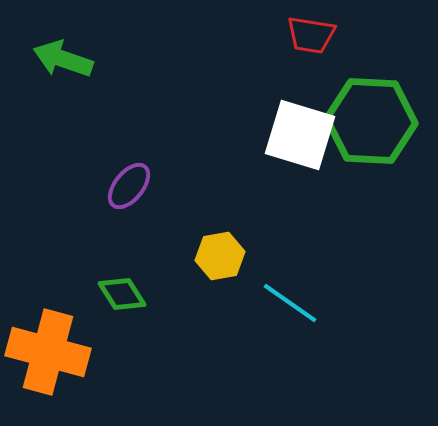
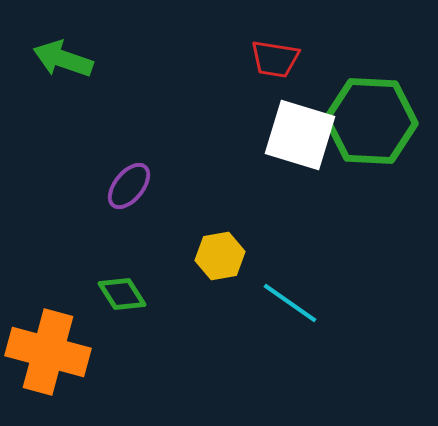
red trapezoid: moved 36 px left, 24 px down
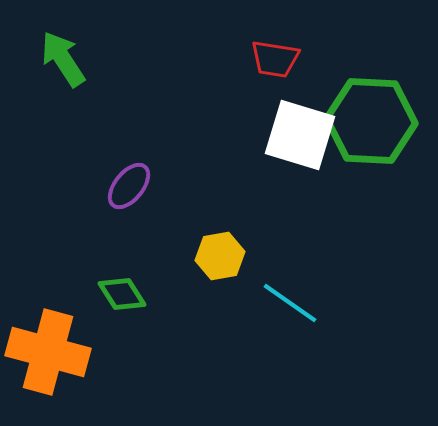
green arrow: rotated 38 degrees clockwise
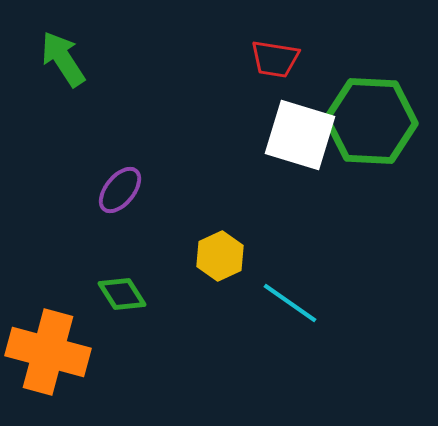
purple ellipse: moved 9 px left, 4 px down
yellow hexagon: rotated 15 degrees counterclockwise
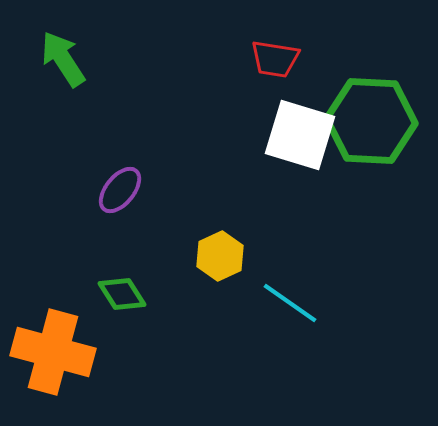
orange cross: moved 5 px right
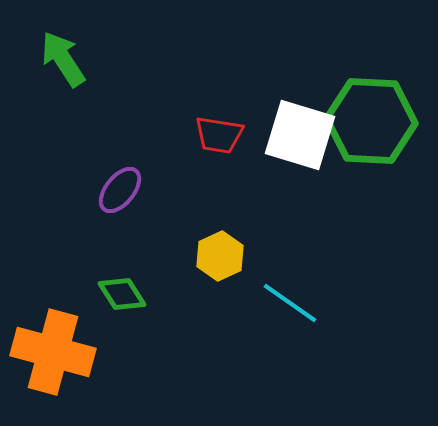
red trapezoid: moved 56 px left, 76 px down
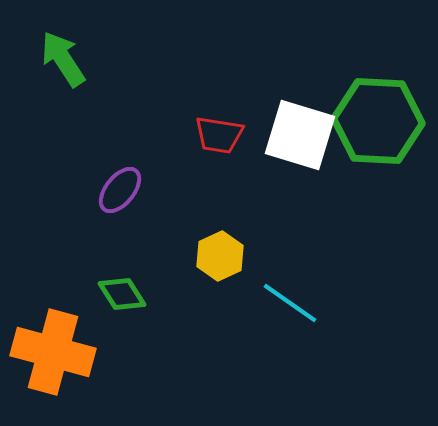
green hexagon: moved 7 px right
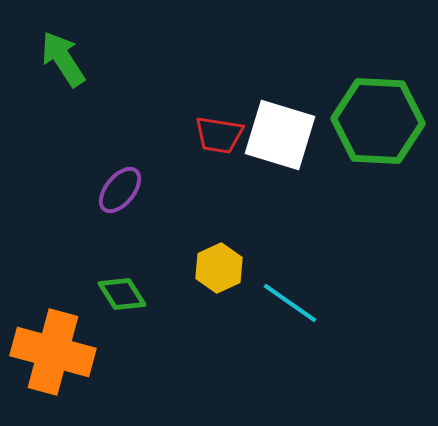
white square: moved 20 px left
yellow hexagon: moved 1 px left, 12 px down
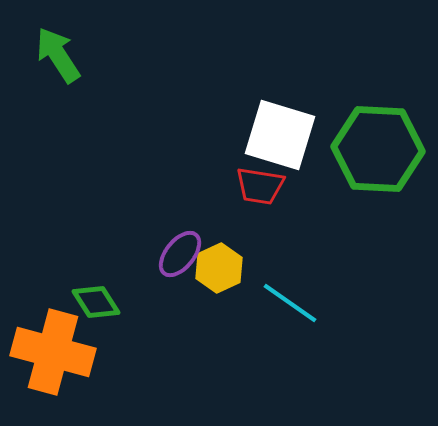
green arrow: moved 5 px left, 4 px up
green hexagon: moved 28 px down
red trapezoid: moved 41 px right, 51 px down
purple ellipse: moved 60 px right, 64 px down
green diamond: moved 26 px left, 8 px down
